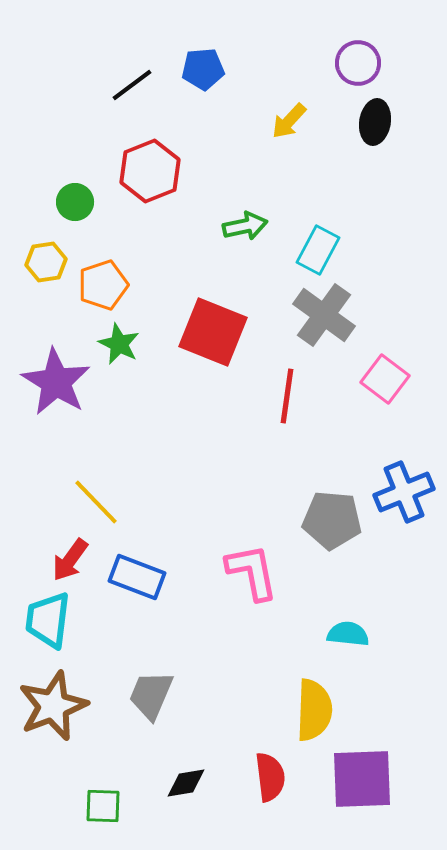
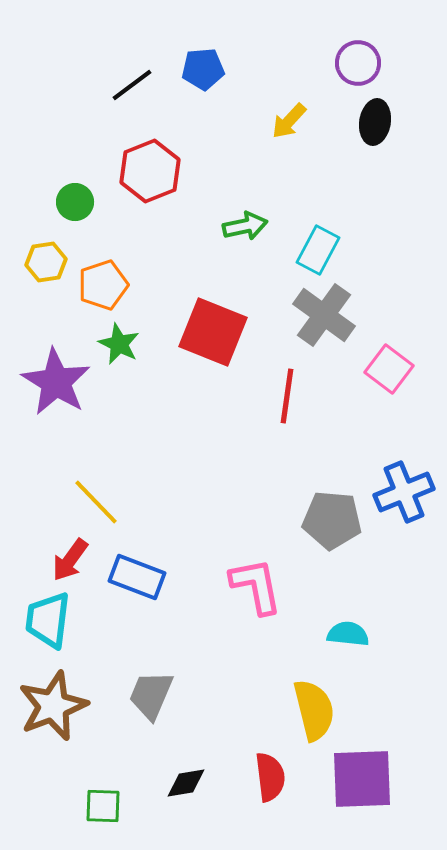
pink square: moved 4 px right, 10 px up
pink L-shape: moved 4 px right, 14 px down
yellow semicircle: rotated 16 degrees counterclockwise
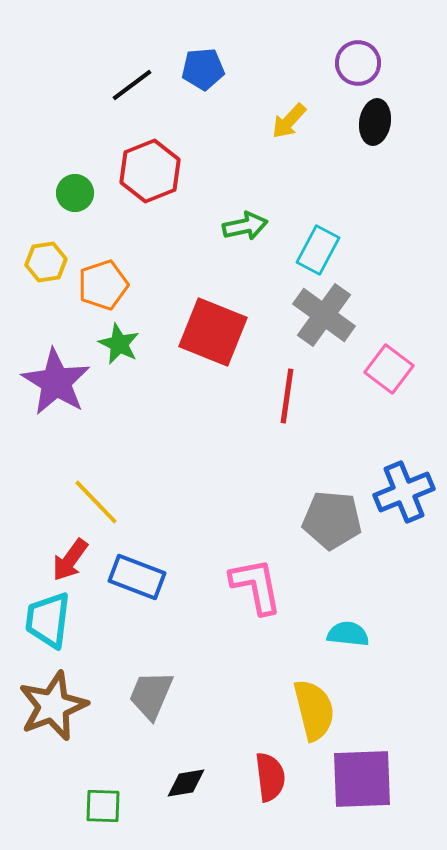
green circle: moved 9 px up
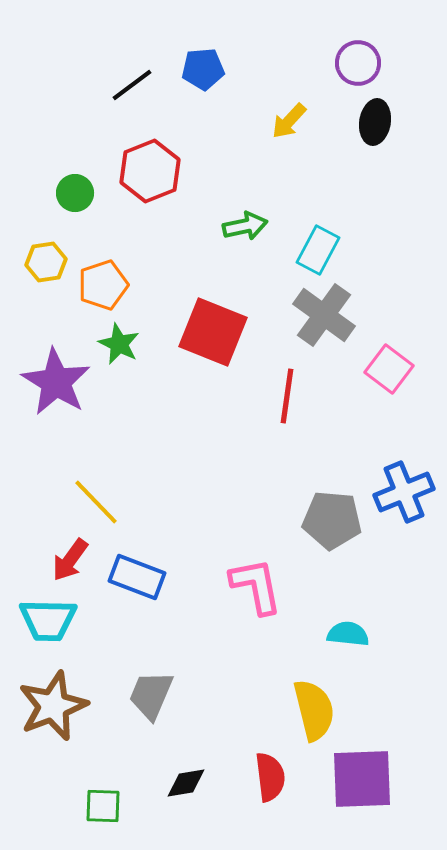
cyan trapezoid: rotated 96 degrees counterclockwise
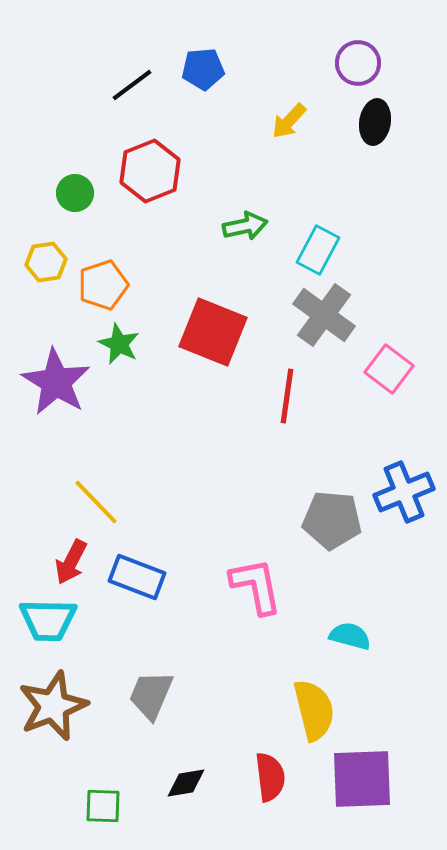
red arrow: moved 1 px right, 2 px down; rotated 9 degrees counterclockwise
cyan semicircle: moved 2 px right, 2 px down; rotated 9 degrees clockwise
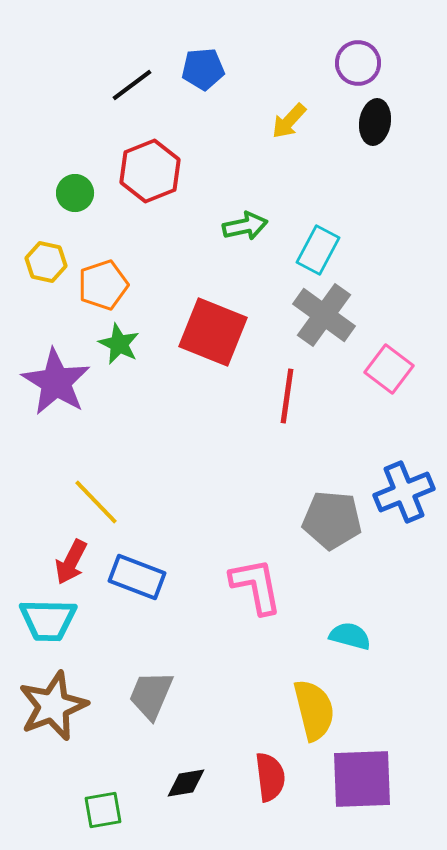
yellow hexagon: rotated 21 degrees clockwise
green square: moved 4 px down; rotated 12 degrees counterclockwise
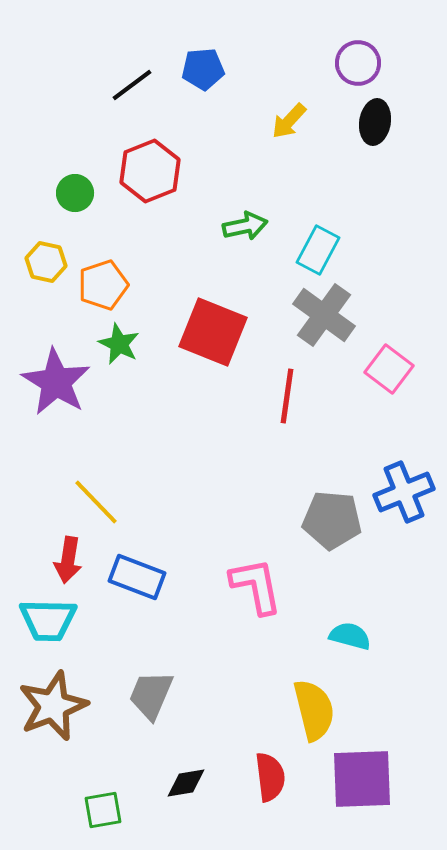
red arrow: moved 3 px left, 2 px up; rotated 18 degrees counterclockwise
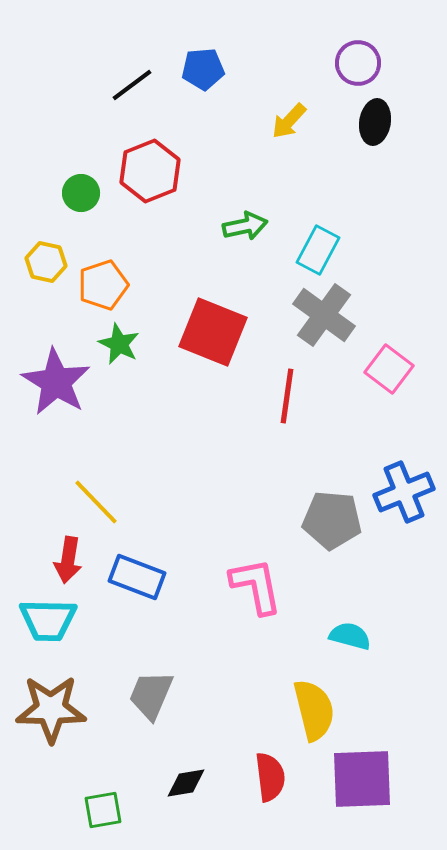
green circle: moved 6 px right
brown star: moved 2 px left, 3 px down; rotated 22 degrees clockwise
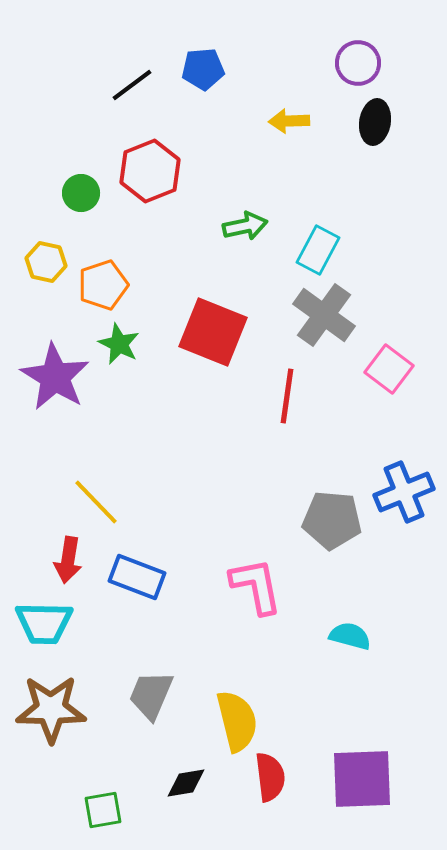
yellow arrow: rotated 45 degrees clockwise
purple star: moved 1 px left, 5 px up
cyan trapezoid: moved 4 px left, 3 px down
yellow semicircle: moved 77 px left, 11 px down
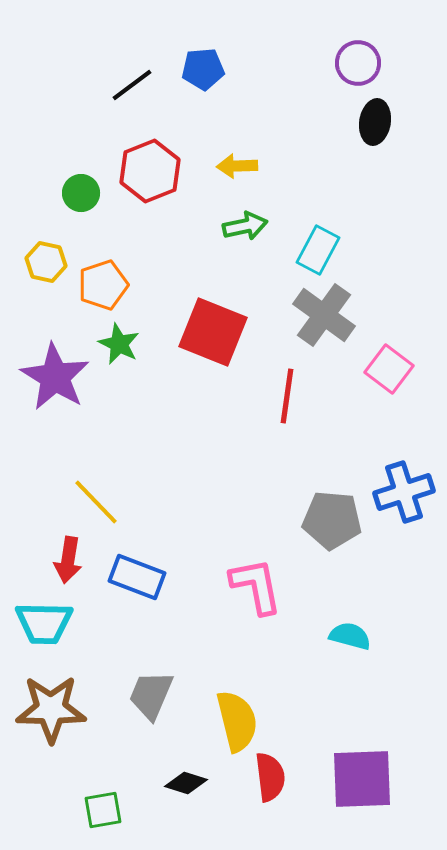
yellow arrow: moved 52 px left, 45 px down
blue cross: rotated 4 degrees clockwise
black diamond: rotated 27 degrees clockwise
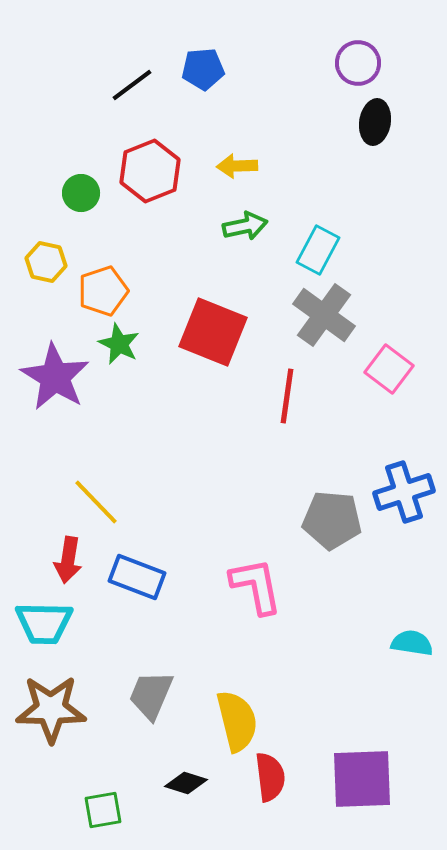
orange pentagon: moved 6 px down
cyan semicircle: moved 62 px right, 7 px down; rotated 6 degrees counterclockwise
